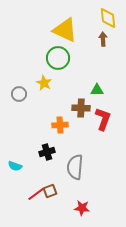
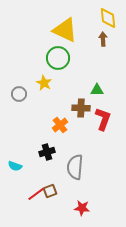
orange cross: rotated 35 degrees counterclockwise
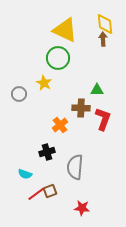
yellow diamond: moved 3 px left, 6 px down
cyan semicircle: moved 10 px right, 8 px down
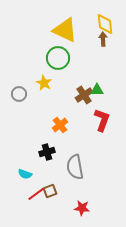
brown cross: moved 3 px right, 13 px up; rotated 36 degrees counterclockwise
red L-shape: moved 1 px left, 1 px down
gray semicircle: rotated 15 degrees counterclockwise
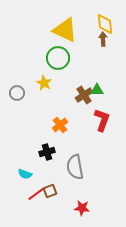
gray circle: moved 2 px left, 1 px up
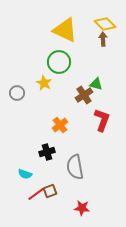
yellow diamond: rotated 40 degrees counterclockwise
green circle: moved 1 px right, 4 px down
green triangle: moved 1 px left, 6 px up; rotated 16 degrees clockwise
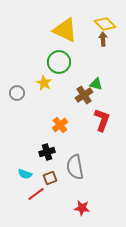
brown square: moved 13 px up
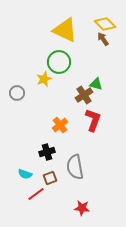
brown arrow: rotated 32 degrees counterclockwise
yellow star: moved 4 px up; rotated 21 degrees clockwise
red L-shape: moved 9 px left
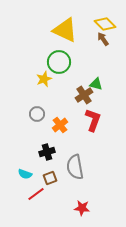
gray circle: moved 20 px right, 21 px down
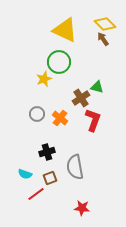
green triangle: moved 1 px right, 3 px down
brown cross: moved 3 px left, 3 px down
orange cross: moved 7 px up; rotated 14 degrees counterclockwise
